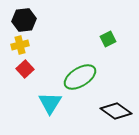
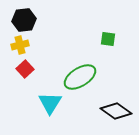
green square: rotated 35 degrees clockwise
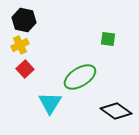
black hexagon: rotated 20 degrees clockwise
yellow cross: rotated 12 degrees counterclockwise
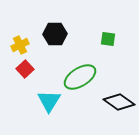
black hexagon: moved 31 px right, 14 px down; rotated 15 degrees counterclockwise
cyan triangle: moved 1 px left, 2 px up
black diamond: moved 3 px right, 9 px up
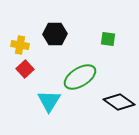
yellow cross: rotated 36 degrees clockwise
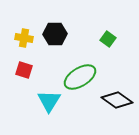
green square: rotated 28 degrees clockwise
yellow cross: moved 4 px right, 7 px up
red square: moved 1 px left, 1 px down; rotated 30 degrees counterclockwise
black diamond: moved 2 px left, 2 px up
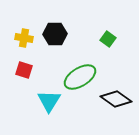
black diamond: moved 1 px left, 1 px up
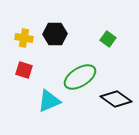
cyan triangle: rotated 35 degrees clockwise
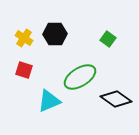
yellow cross: rotated 24 degrees clockwise
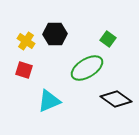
yellow cross: moved 2 px right, 3 px down
green ellipse: moved 7 px right, 9 px up
